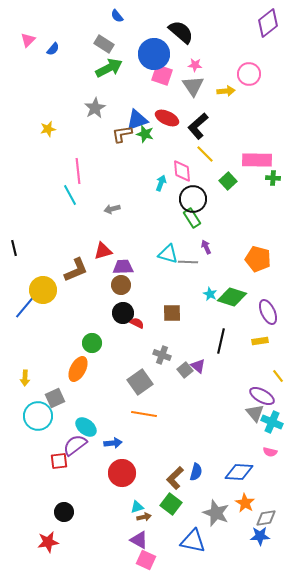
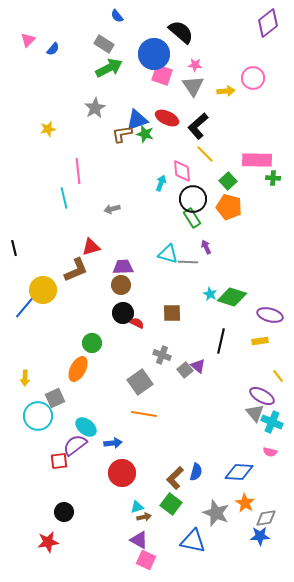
pink circle at (249, 74): moved 4 px right, 4 px down
cyan line at (70, 195): moved 6 px left, 3 px down; rotated 15 degrees clockwise
red triangle at (103, 251): moved 12 px left, 4 px up
orange pentagon at (258, 259): moved 29 px left, 52 px up
purple ellipse at (268, 312): moved 2 px right, 3 px down; rotated 50 degrees counterclockwise
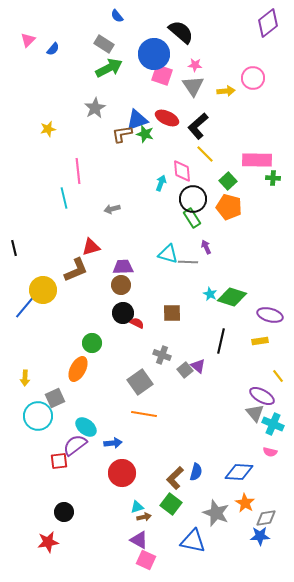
cyan cross at (272, 422): moved 1 px right, 2 px down
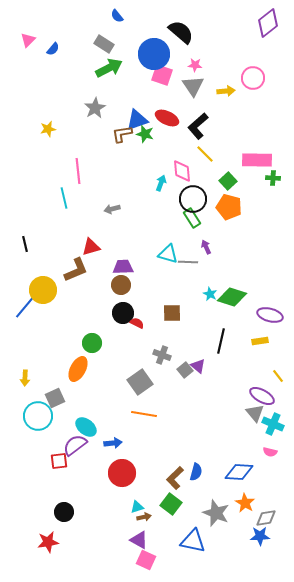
black line at (14, 248): moved 11 px right, 4 px up
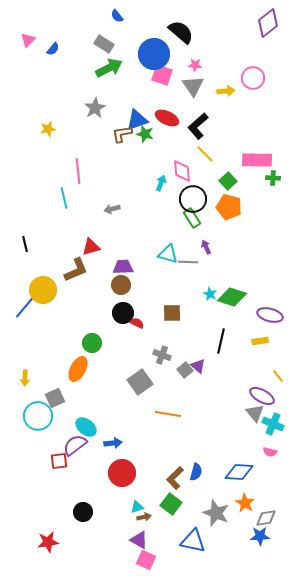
orange line at (144, 414): moved 24 px right
black circle at (64, 512): moved 19 px right
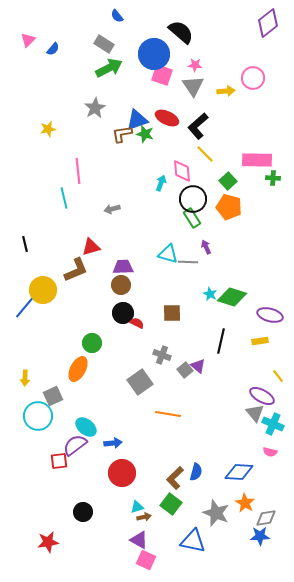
gray square at (55, 398): moved 2 px left, 2 px up
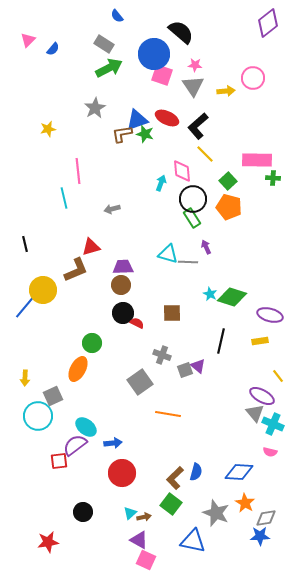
gray square at (185, 370): rotated 21 degrees clockwise
cyan triangle at (137, 507): moved 7 px left, 6 px down; rotated 24 degrees counterclockwise
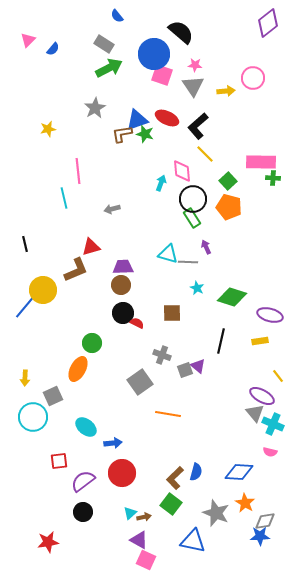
pink rectangle at (257, 160): moved 4 px right, 2 px down
cyan star at (210, 294): moved 13 px left, 6 px up
cyan circle at (38, 416): moved 5 px left, 1 px down
purple semicircle at (75, 445): moved 8 px right, 36 px down
gray diamond at (266, 518): moved 1 px left, 3 px down
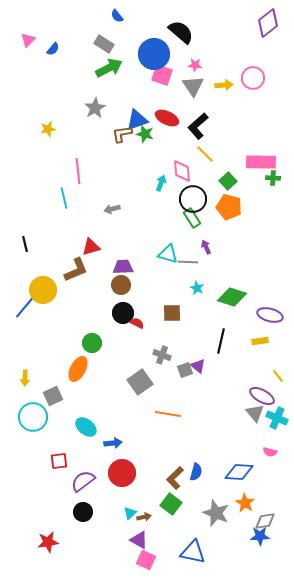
yellow arrow at (226, 91): moved 2 px left, 6 px up
cyan cross at (273, 424): moved 4 px right, 6 px up
blue triangle at (193, 541): moved 11 px down
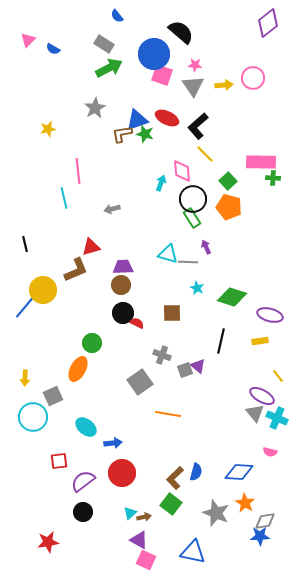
blue semicircle at (53, 49): rotated 80 degrees clockwise
